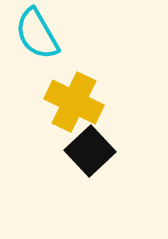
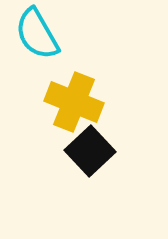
yellow cross: rotated 4 degrees counterclockwise
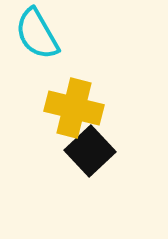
yellow cross: moved 6 px down; rotated 8 degrees counterclockwise
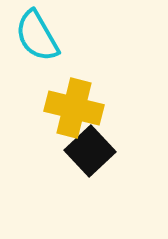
cyan semicircle: moved 2 px down
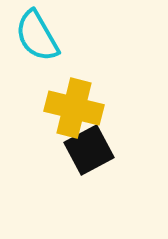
black square: moved 1 px left, 1 px up; rotated 15 degrees clockwise
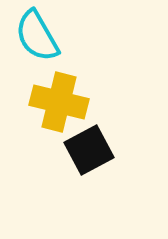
yellow cross: moved 15 px left, 6 px up
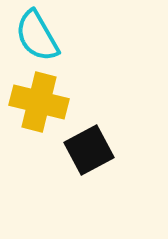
yellow cross: moved 20 px left
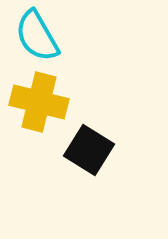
black square: rotated 30 degrees counterclockwise
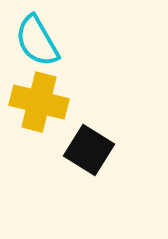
cyan semicircle: moved 5 px down
